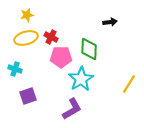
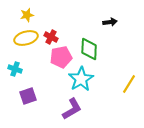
pink pentagon: rotated 10 degrees counterclockwise
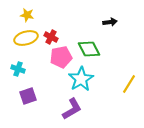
yellow star: rotated 24 degrees clockwise
green diamond: rotated 30 degrees counterclockwise
cyan cross: moved 3 px right
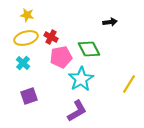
cyan cross: moved 5 px right, 6 px up; rotated 24 degrees clockwise
purple square: moved 1 px right
purple L-shape: moved 5 px right, 2 px down
